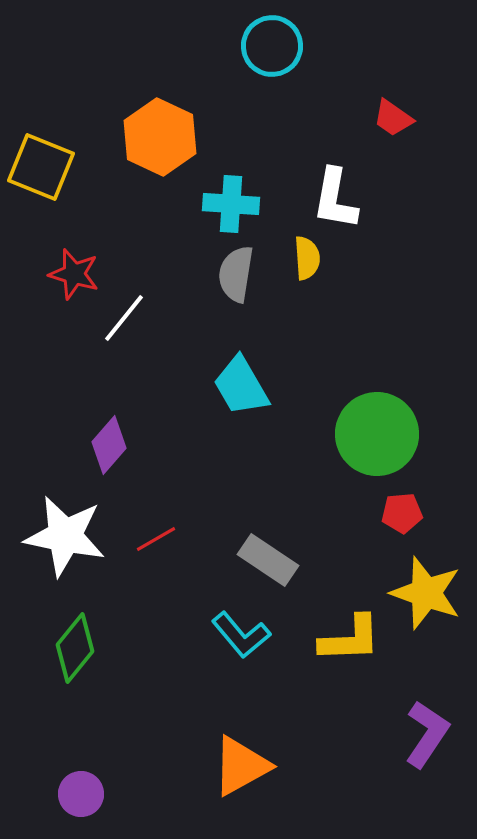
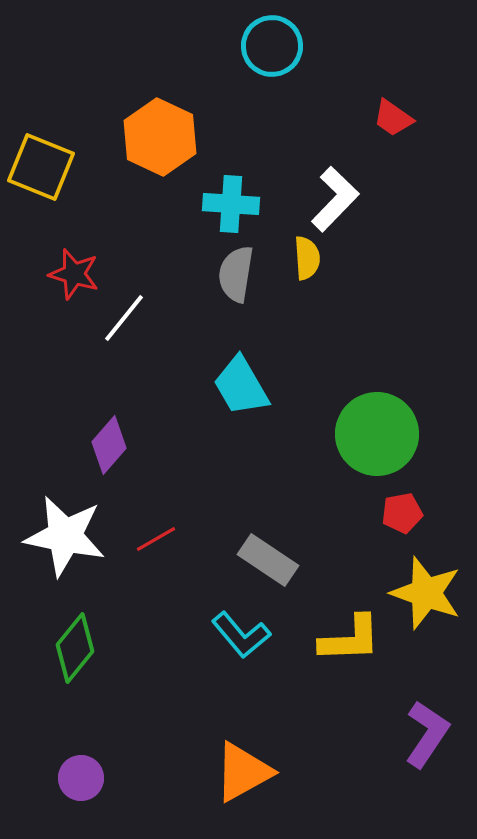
white L-shape: rotated 146 degrees counterclockwise
red pentagon: rotated 6 degrees counterclockwise
orange triangle: moved 2 px right, 6 px down
purple circle: moved 16 px up
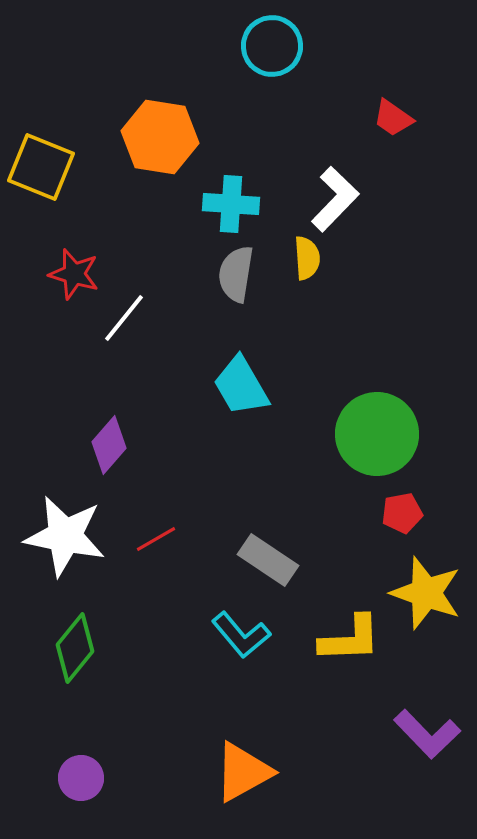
orange hexagon: rotated 16 degrees counterclockwise
purple L-shape: rotated 102 degrees clockwise
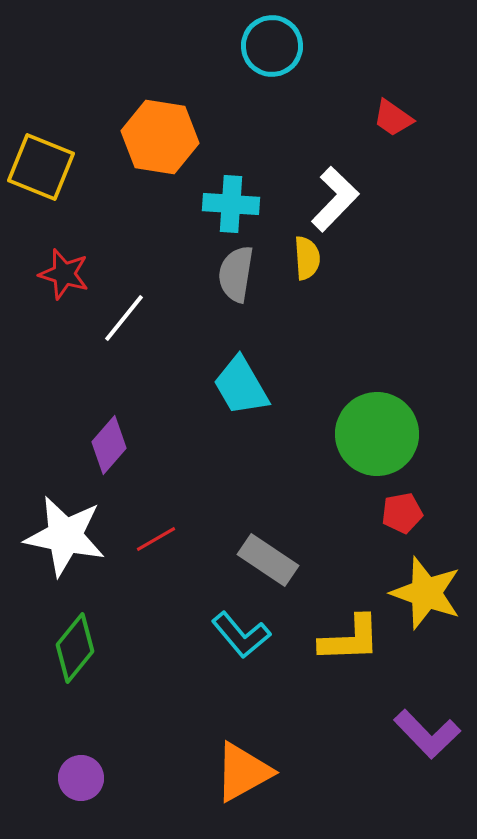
red star: moved 10 px left
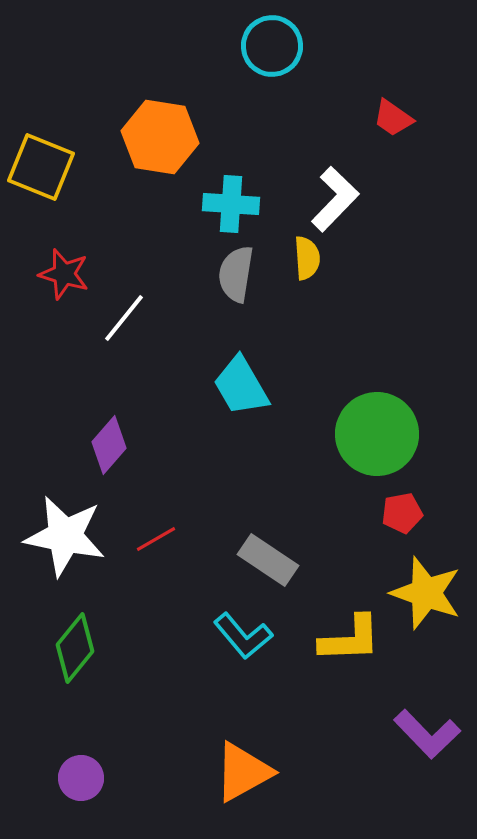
cyan L-shape: moved 2 px right, 1 px down
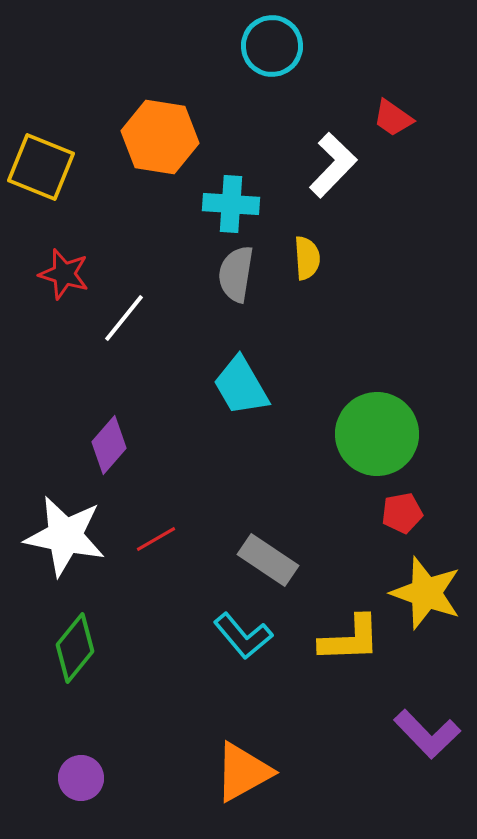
white L-shape: moved 2 px left, 34 px up
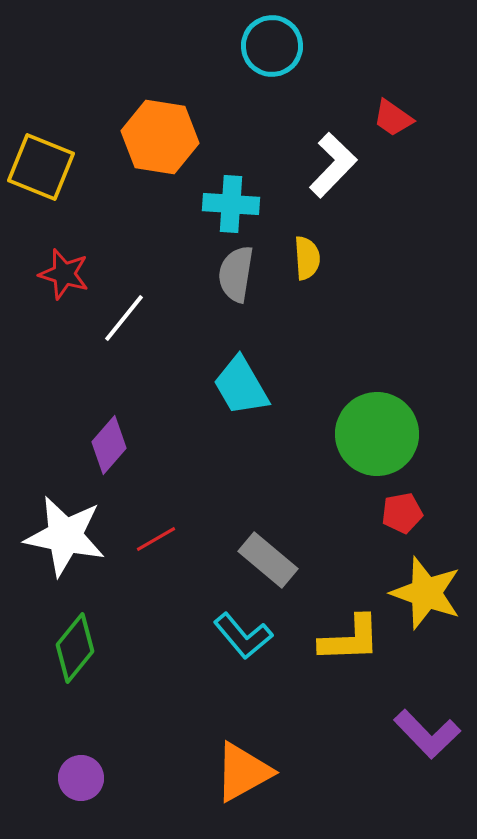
gray rectangle: rotated 6 degrees clockwise
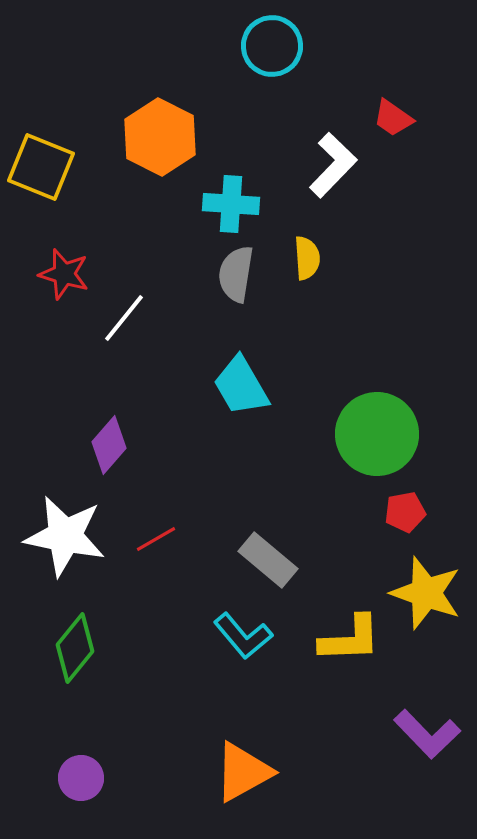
orange hexagon: rotated 18 degrees clockwise
red pentagon: moved 3 px right, 1 px up
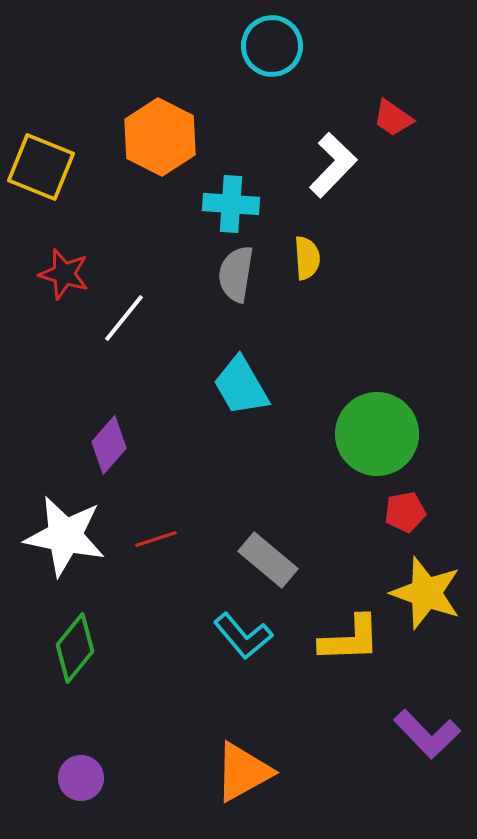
red line: rotated 12 degrees clockwise
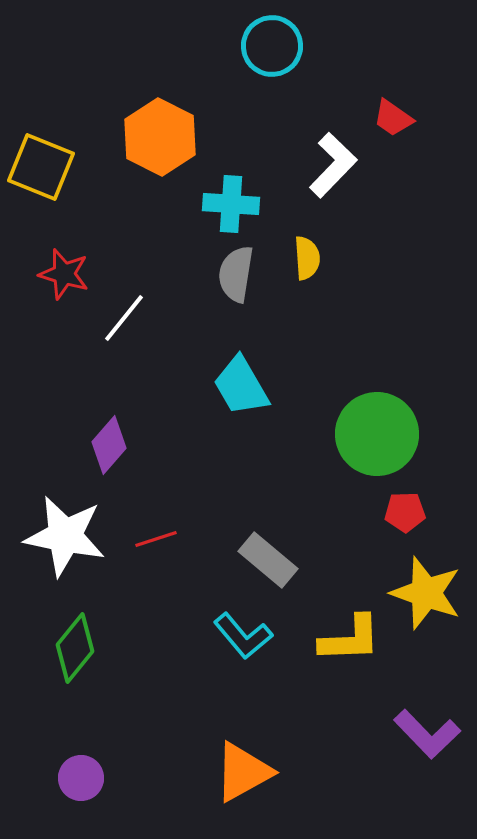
red pentagon: rotated 9 degrees clockwise
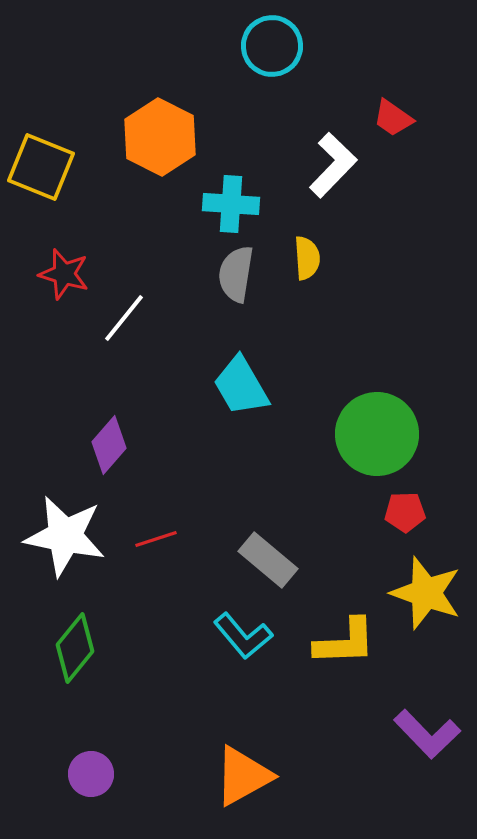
yellow L-shape: moved 5 px left, 3 px down
orange triangle: moved 4 px down
purple circle: moved 10 px right, 4 px up
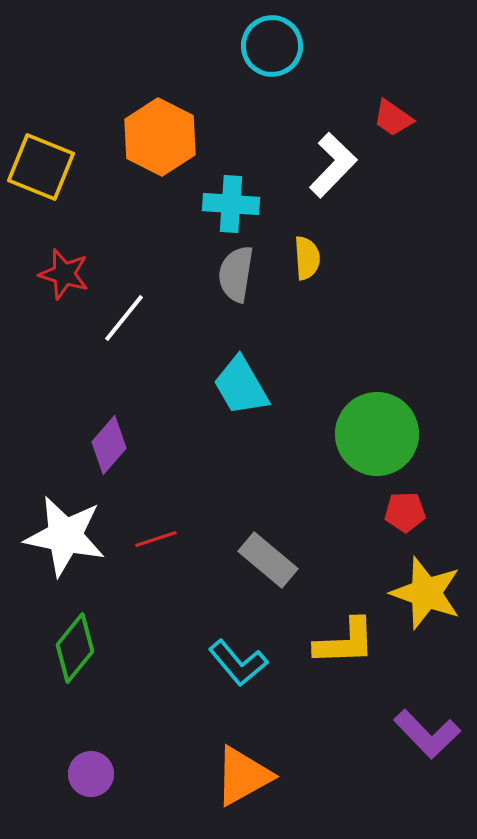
cyan L-shape: moved 5 px left, 27 px down
